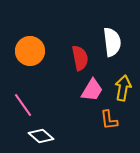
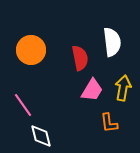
orange circle: moved 1 px right, 1 px up
orange L-shape: moved 3 px down
white diamond: rotated 35 degrees clockwise
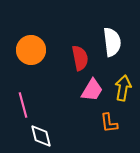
pink line: rotated 20 degrees clockwise
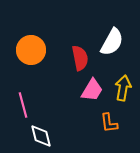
white semicircle: rotated 36 degrees clockwise
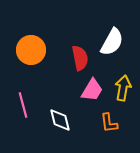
white diamond: moved 19 px right, 16 px up
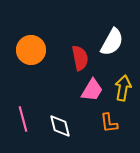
pink line: moved 14 px down
white diamond: moved 6 px down
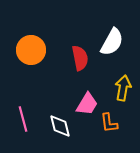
pink trapezoid: moved 5 px left, 14 px down
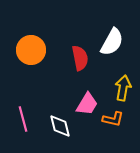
orange L-shape: moved 4 px right, 4 px up; rotated 70 degrees counterclockwise
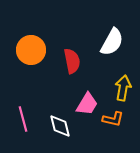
red semicircle: moved 8 px left, 3 px down
